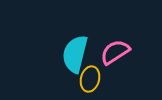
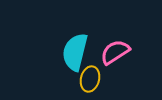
cyan semicircle: moved 2 px up
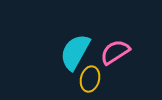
cyan semicircle: rotated 15 degrees clockwise
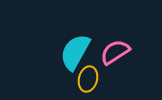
yellow ellipse: moved 2 px left
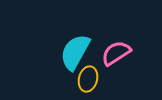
pink semicircle: moved 1 px right, 1 px down
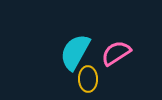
yellow ellipse: rotated 15 degrees counterclockwise
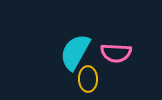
pink semicircle: rotated 144 degrees counterclockwise
